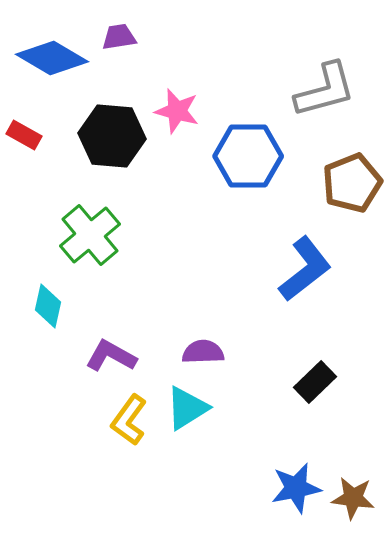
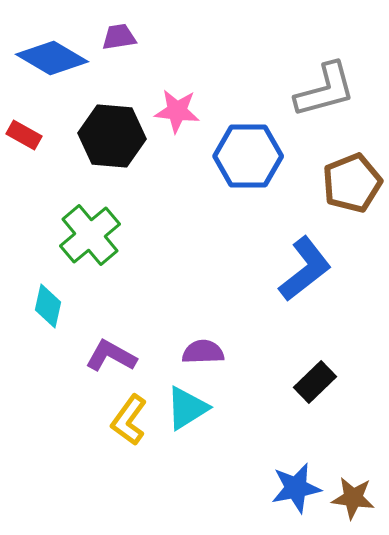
pink star: rotated 9 degrees counterclockwise
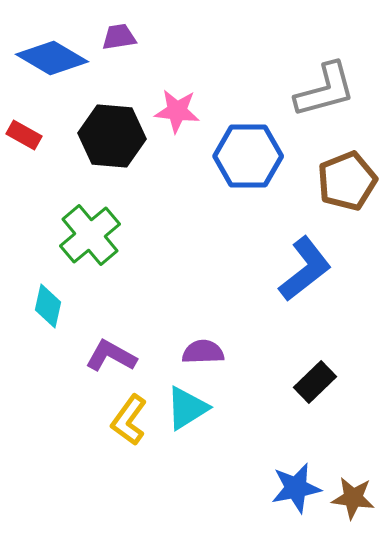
brown pentagon: moved 5 px left, 2 px up
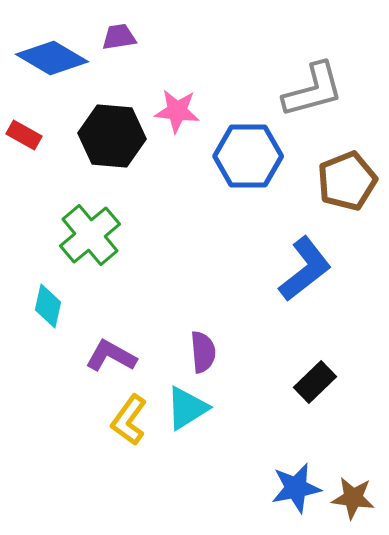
gray L-shape: moved 12 px left
purple semicircle: rotated 87 degrees clockwise
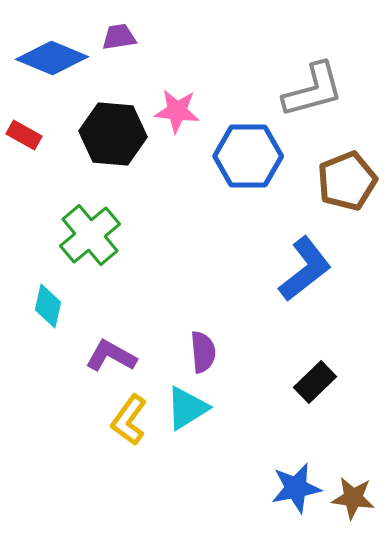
blue diamond: rotated 8 degrees counterclockwise
black hexagon: moved 1 px right, 2 px up
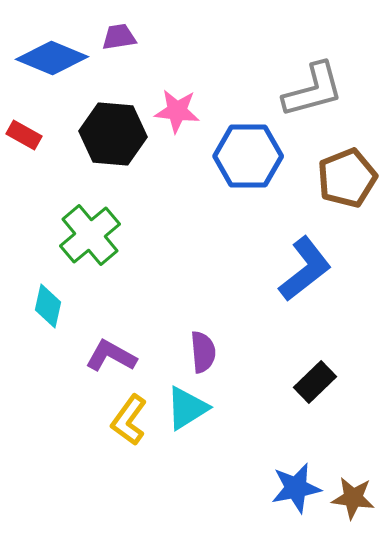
brown pentagon: moved 3 px up
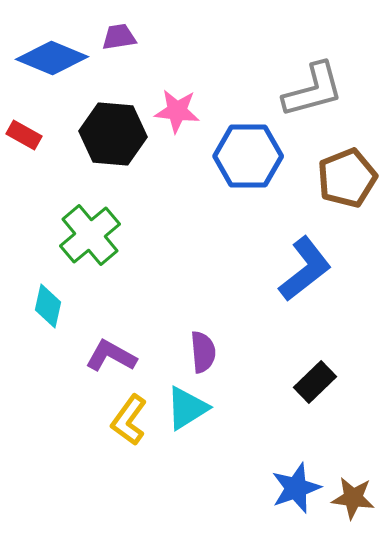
blue star: rotated 9 degrees counterclockwise
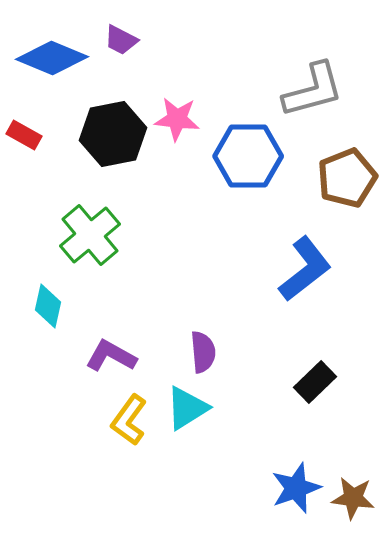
purple trapezoid: moved 2 px right, 3 px down; rotated 144 degrees counterclockwise
pink star: moved 8 px down
black hexagon: rotated 16 degrees counterclockwise
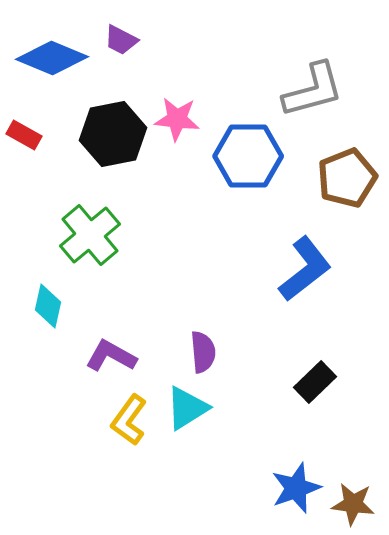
brown star: moved 6 px down
